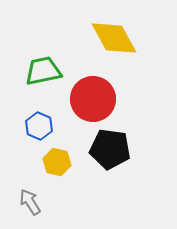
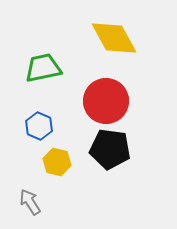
green trapezoid: moved 3 px up
red circle: moved 13 px right, 2 px down
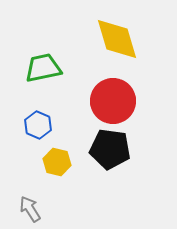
yellow diamond: moved 3 px right, 1 px down; rotated 12 degrees clockwise
red circle: moved 7 px right
blue hexagon: moved 1 px left, 1 px up
gray arrow: moved 7 px down
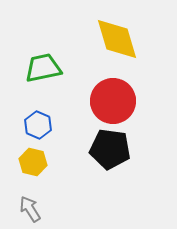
yellow hexagon: moved 24 px left
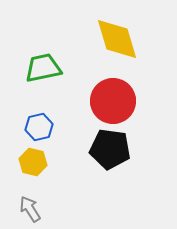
blue hexagon: moved 1 px right, 2 px down; rotated 24 degrees clockwise
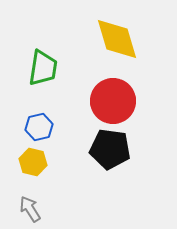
green trapezoid: rotated 111 degrees clockwise
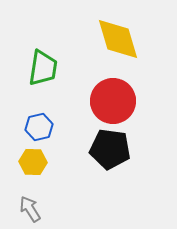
yellow diamond: moved 1 px right
yellow hexagon: rotated 12 degrees counterclockwise
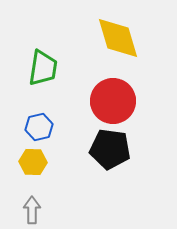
yellow diamond: moved 1 px up
gray arrow: moved 2 px right, 1 px down; rotated 32 degrees clockwise
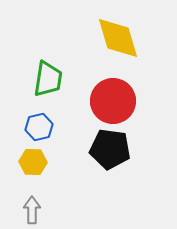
green trapezoid: moved 5 px right, 11 px down
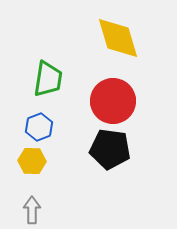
blue hexagon: rotated 8 degrees counterclockwise
yellow hexagon: moved 1 px left, 1 px up
